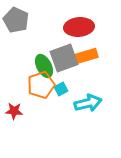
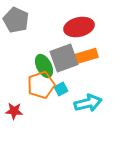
red ellipse: rotated 8 degrees counterclockwise
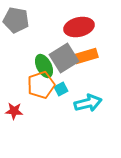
gray pentagon: rotated 15 degrees counterclockwise
gray square: rotated 12 degrees counterclockwise
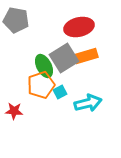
cyan square: moved 1 px left, 3 px down
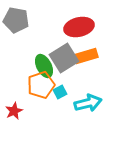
red star: rotated 30 degrees counterclockwise
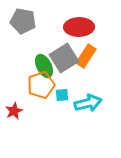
gray pentagon: moved 7 px right, 1 px down
red ellipse: rotated 12 degrees clockwise
orange rectangle: rotated 40 degrees counterclockwise
cyan square: moved 2 px right, 3 px down; rotated 24 degrees clockwise
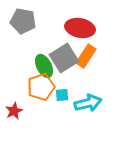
red ellipse: moved 1 px right, 1 px down; rotated 12 degrees clockwise
orange pentagon: moved 2 px down
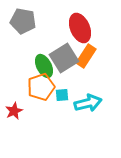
red ellipse: rotated 56 degrees clockwise
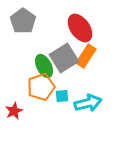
gray pentagon: rotated 25 degrees clockwise
red ellipse: rotated 12 degrees counterclockwise
cyan square: moved 1 px down
